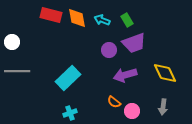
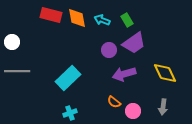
purple trapezoid: rotated 15 degrees counterclockwise
purple arrow: moved 1 px left, 1 px up
pink circle: moved 1 px right
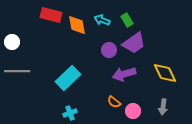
orange diamond: moved 7 px down
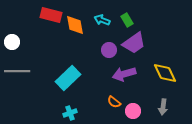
orange diamond: moved 2 px left
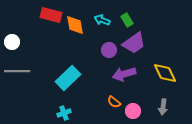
cyan cross: moved 6 px left
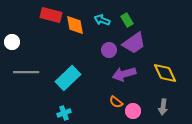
gray line: moved 9 px right, 1 px down
orange semicircle: moved 2 px right
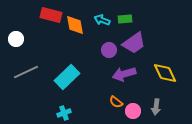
green rectangle: moved 2 px left, 1 px up; rotated 64 degrees counterclockwise
white circle: moved 4 px right, 3 px up
gray line: rotated 25 degrees counterclockwise
cyan rectangle: moved 1 px left, 1 px up
gray arrow: moved 7 px left
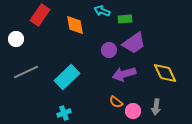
red rectangle: moved 11 px left; rotated 70 degrees counterclockwise
cyan arrow: moved 9 px up
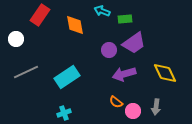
cyan rectangle: rotated 10 degrees clockwise
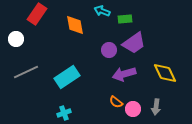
red rectangle: moved 3 px left, 1 px up
pink circle: moved 2 px up
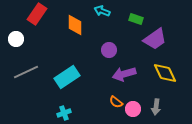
green rectangle: moved 11 px right; rotated 24 degrees clockwise
orange diamond: rotated 10 degrees clockwise
purple trapezoid: moved 21 px right, 4 px up
